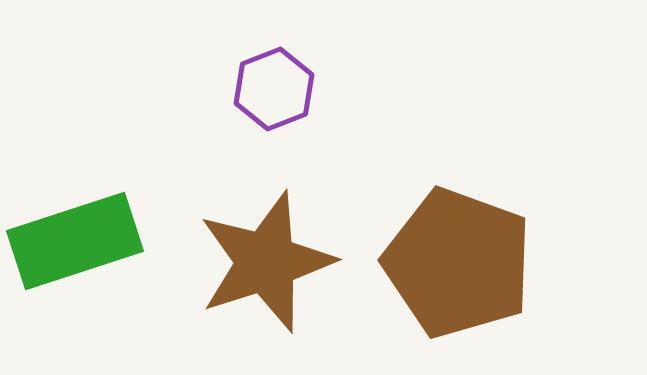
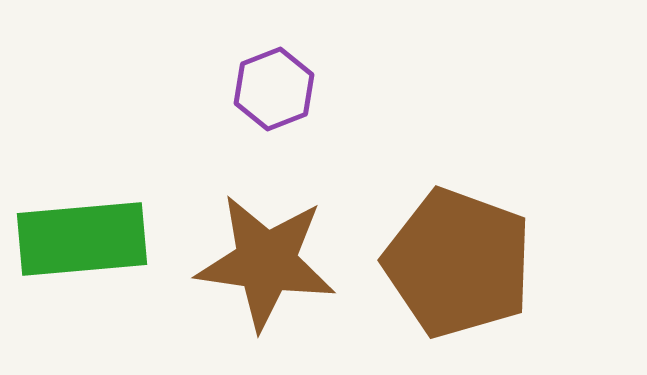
green rectangle: moved 7 px right, 2 px up; rotated 13 degrees clockwise
brown star: rotated 26 degrees clockwise
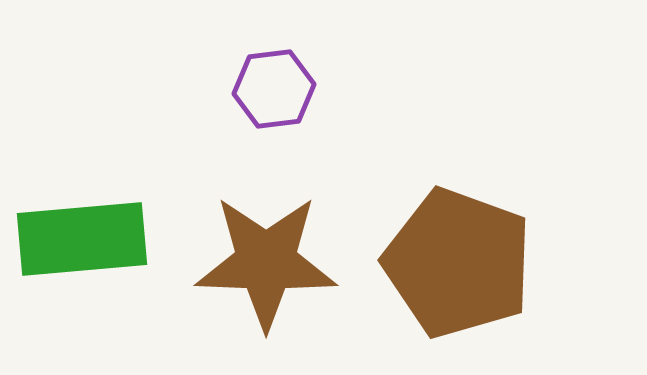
purple hexagon: rotated 14 degrees clockwise
brown star: rotated 6 degrees counterclockwise
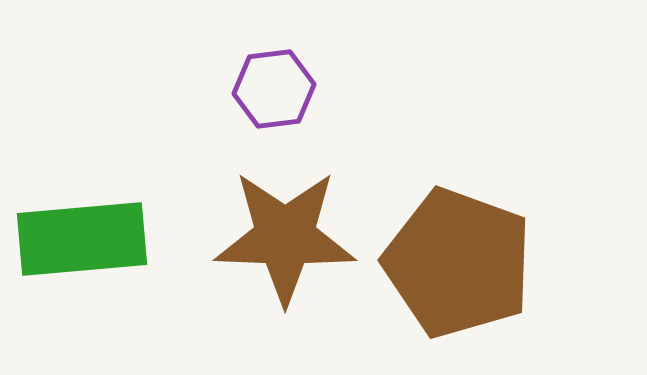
brown star: moved 19 px right, 25 px up
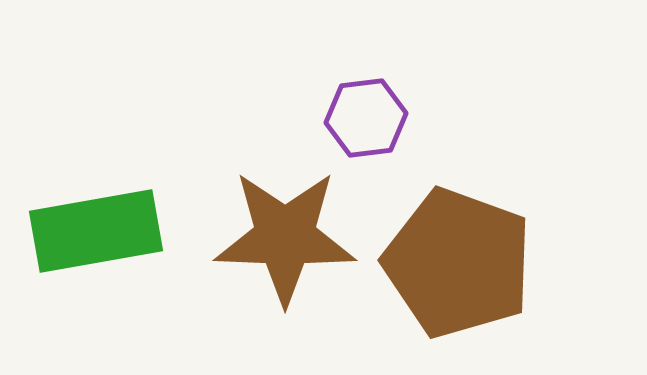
purple hexagon: moved 92 px right, 29 px down
green rectangle: moved 14 px right, 8 px up; rotated 5 degrees counterclockwise
